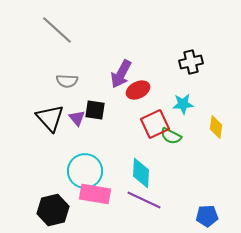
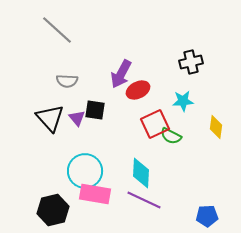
cyan star: moved 3 px up
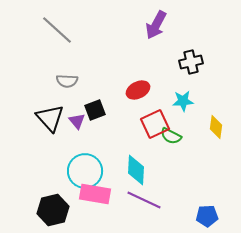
purple arrow: moved 35 px right, 49 px up
black square: rotated 30 degrees counterclockwise
purple triangle: moved 3 px down
cyan diamond: moved 5 px left, 3 px up
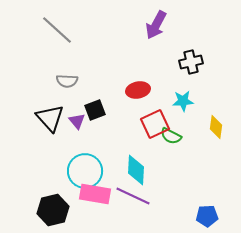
red ellipse: rotated 15 degrees clockwise
purple line: moved 11 px left, 4 px up
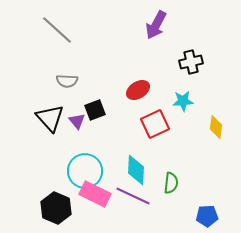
red ellipse: rotated 20 degrees counterclockwise
green semicircle: moved 47 px down; rotated 110 degrees counterclockwise
pink rectangle: rotated 16 degrees clockwise
black hexagon: moved 3 px right, 2 px up; rotated 24 degrees counterclockwise
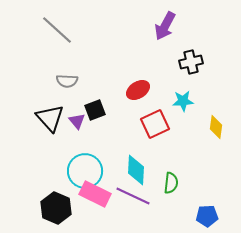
purple arrow: moved 9 px right, 1 px down
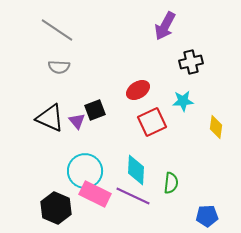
gray line: rotated 8 degrees counterclockwise
gray semicircle: moved 8 px left, 14 px up
black triangle: rotated 24 degrees counterclockwise
red square: moved 3 px left, 2 px up
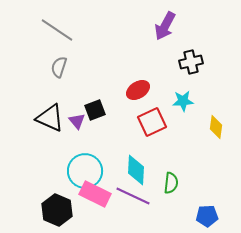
gray semicircle: rotated 105 degrees clockwise
black hexagon: moved 1 px right, 2 px down
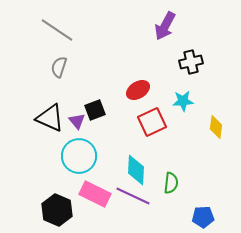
cyan circle: moved 6 px left, 15 px up
blue pentagon: moved 4 px left, 1 px down
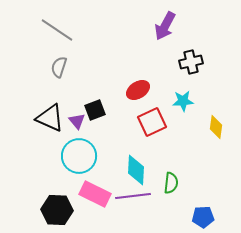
purple line: rotated 32 degrees counterclockwise
black hexagon: rotated 20 degrees counterclockwise
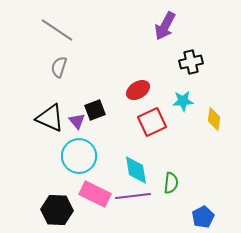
yellow diamond: moved 2 px left, 8 px up
cyan diamond: rotated 12 degrees counterclockwise
blue pentagon: rotated 25 degrees counterclockwise
